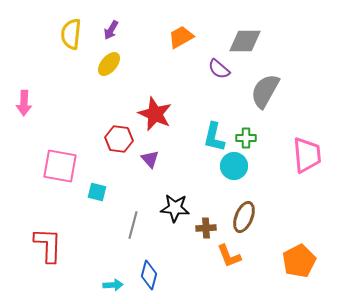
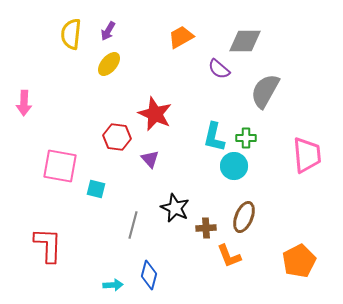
purple arrow: moved 3 px left, 1 px down
red hexagon: moved 2 px left, 2 px up
cyan square: moved 1 px left, 3 px up
black star: rotated 20 degrees clockwise
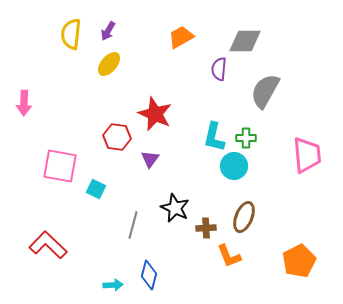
purple semicircle: rotated 55 degrees clockwise
purple triangle: rotated 18 degrees clockwise
cyan square: rotated 12 degrees clockwise
red L-shape: rotated 48 degrees counterclockwise
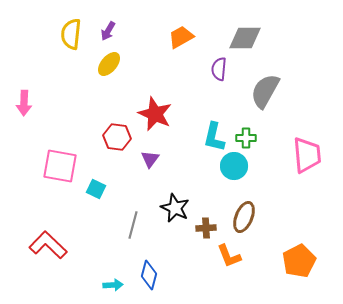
gray diamond: moved 3 px up
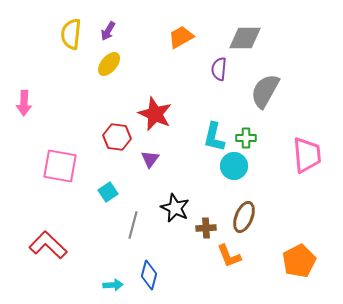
cyan square: moved 12 px right, 3 px down; rotated 30 degrees clockwise
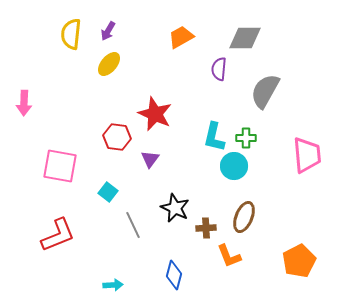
cyan square: rotated 18 degrees counterclockwise
gray line: rotated 40 degrees counterclockwise
red L-shape: moved 10 px right, 10 px up; rotated 114 degrees clockwise
blue diamond: moved 25 px right
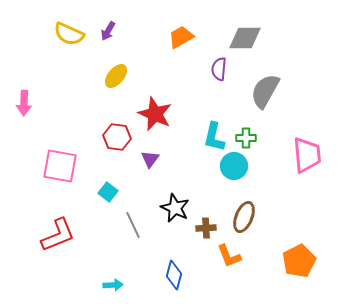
yellow semicircle: moved 2 px left; rotated 72 degrees counterclockwise
yellow ellipse: moved 7 px right, 12 px down
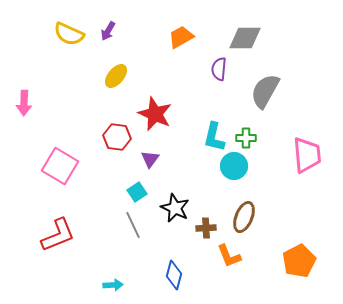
pink square: rotated 21 degrees clockwise
cyan square: moved 29 px right; rotated 18 degrees clockwise
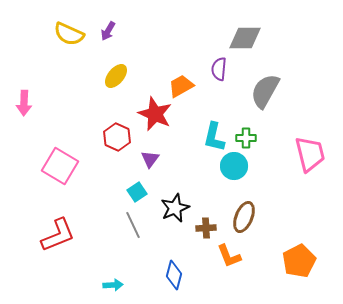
orange trapezoid: moved 49 px down
red hexagon: rotated 16 degrees clockwise
pink trapezoid: moved 3 px right, 1 px up; rotated 9 degrees counterclockwise
black star: rotated 24 degrees clockwise
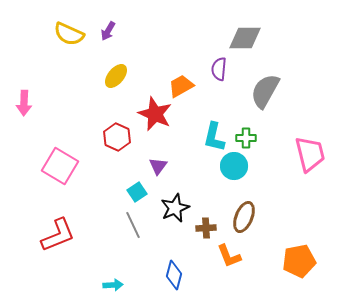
purple triangle: moved 8 px right, 7 px down
orange pentagon: rotated 16 degrees clockwise
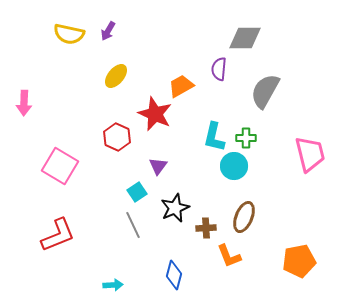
yellow semicircle: rotated 12 degrees counterclockwise
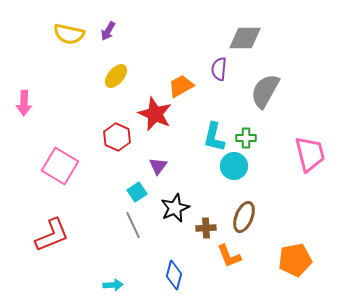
red L-shape: moved 6 px left
orange pentagon: moved 4 px left, 1 px up
